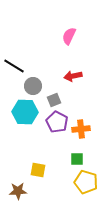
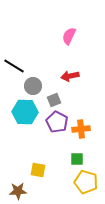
red arrow: moved 3 px left
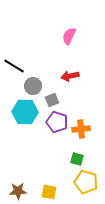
gray square: moved 2 px left
purple pentagon: rotated 10 degrees counterclockwise
green square: rotated 16 degrees clockwise
yellow square: moved 11 px right, 22 px down
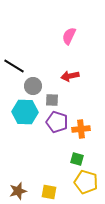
gray square: rotated 24 degrees clockwise
brown star: rotated 12 degrees counterclockwise
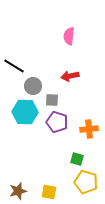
pink semicircle: rotated 18 degrees counterclockwise
orange cross: moved 8 px right
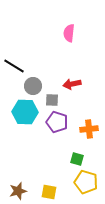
pink semicircle: moved 3 px up
red arrow: moved 2 px right, 8 px down
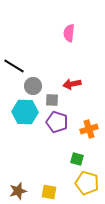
orange cross: rotated 12 degrees counterclockwise
yellow pentagon: moved 1 px right, 1 px down
